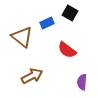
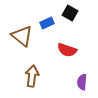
brown triangle: moved 1 px up
red semicircle: rotated 18 degrees counterclockwise
brown arrow: rotated 55 degrees counterclockwise
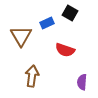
brown triangle: moved 1 px left; rotated 20 degrees clockwise
red semicircle: moved 2 px left
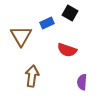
red semicircle: moved 2 px right
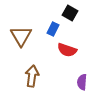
blue rectangle: moved 6 px right, 6 px down; rotated 40 degrees counterclockwise
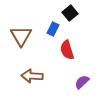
black square: rotated 21 degrees clockwise
red semicircle: rotated 54 degrees clockwise
brown arrow: rotated 95 degrees counterclockwise
purple semicircle: rotated 42 degrees clockwise
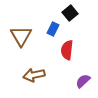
red semicircle: rotated 24 degrees clockwise
brown arrow: moved 2 px right, 1 px up; rotated 15 degrees counterclockwise
purple semicircle: moved 1 px right, 1 px up
